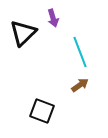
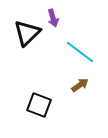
black triangle: moved 4 px right
cyan line: rotated 32 degrees counterclockwise
black square: moved 3 px left, 6 px up
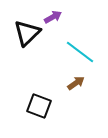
purple arrow: moved 1 px up; rotated 102 degrees counterclockwise
brown arrow: moved 4 px left, 2 px up
black square: moved 1 px down
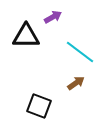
black triangle: moved 1 px left, 3 px down; rotated 44 degrees clockwise
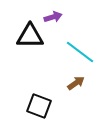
purple arrow: rotated 12 degrees clockwise
black triangle: moved 4 px right
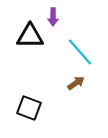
purple arrow: rotated 108 degrees clockwise
cyan line: rotated 12 degrees clockwise
black square: moved 10 px left, 2 px down
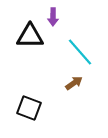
brown arrow: moved 2 px left
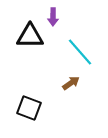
brown arrow: moved 3 px left
